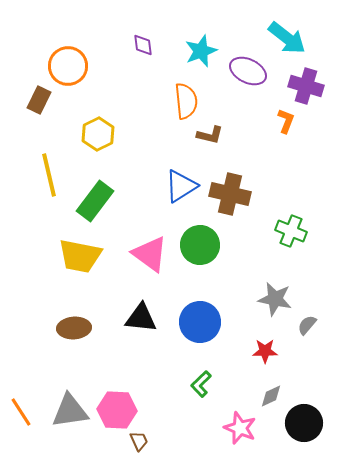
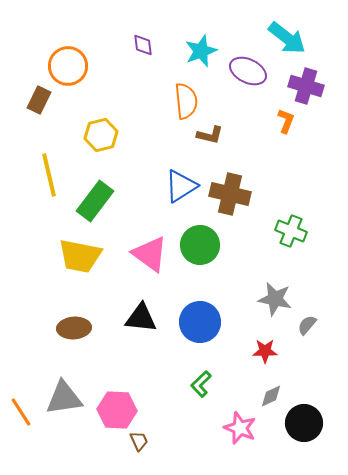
yellow hexagon: moved 3 px right, 1 px down; rotated 12 degrees clockwise
gray triangle: moved 6 px left, 13 px up
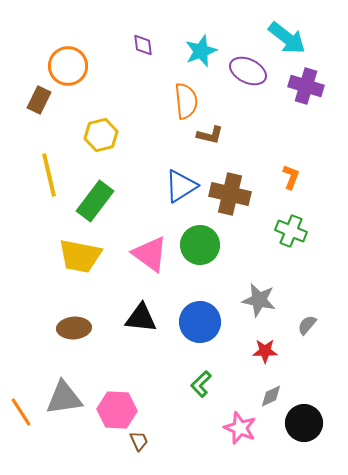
orange L-shape: moved 5 px right, 56 px down
gray star: moved 16 px left, 1 px down
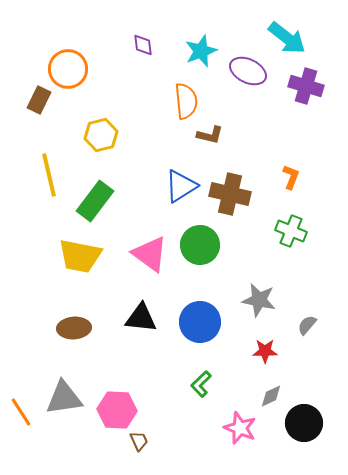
orange circle: moved 3 px down
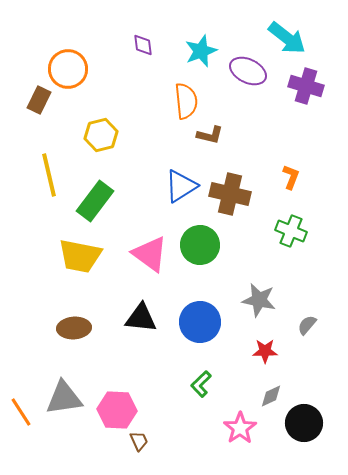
pink star: rotated 16 degrees clockwise
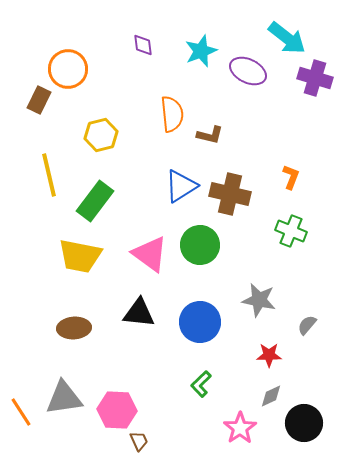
purple cross: moved 9 px right, 8 px up
orange semicircle: moved 14 px left, 13 px down
black triangle: moved 2 px left, 5 px up
red star: moved 4 px right, 4 px down
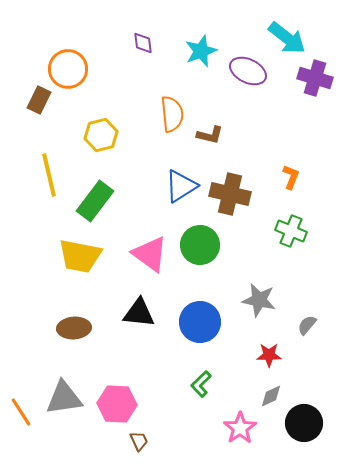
purple diamond: moved 2 px up
pink hexagon: moved 6 px up
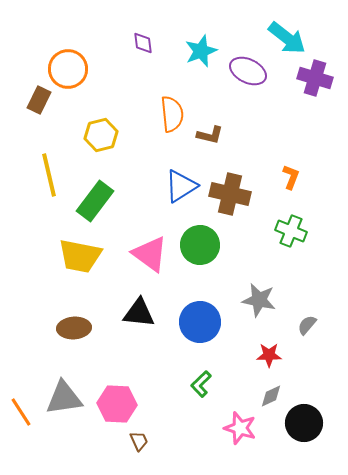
pink star: rotated 20 degrees counterclockwise
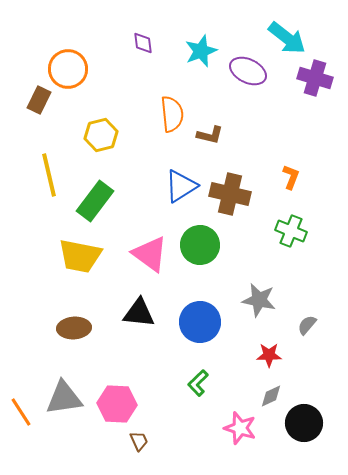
green L-shape: moved 3 px left, 1 px up
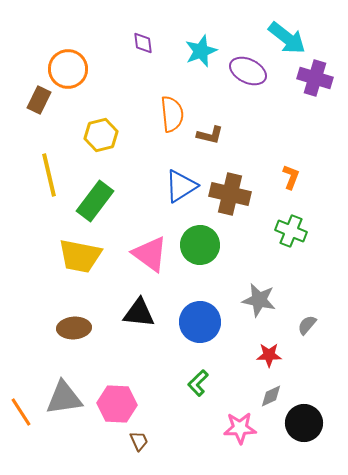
pink star: rotated 20 degrees counterclockwise
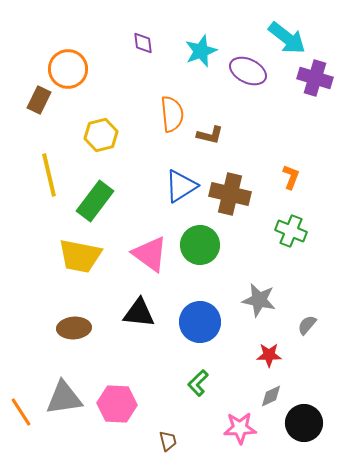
brown trapezoid: moved 29 px right; rotated 10 degrees clockwise
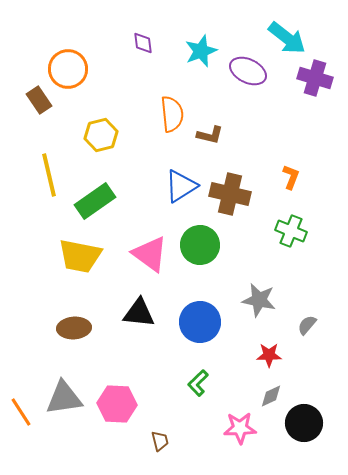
brown rectangle: rotated 60 degrees counterclockwise
green rectangle: rotated 18 degrees clockwise
brown trapezoid: moved 8 px left
